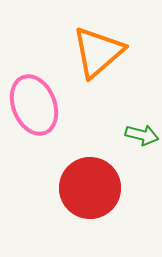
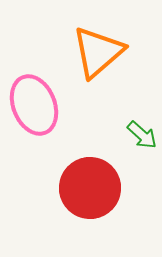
green arrow: rotated 28 degrees clockwise
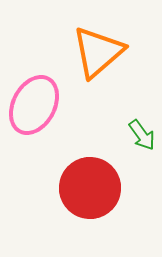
pink ellipse: rotated 50 degrees clockwise
green arrow: rotated 12 degrees clockwise
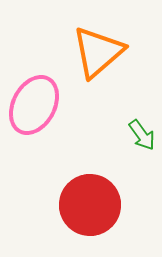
red circle: moved 17 px down
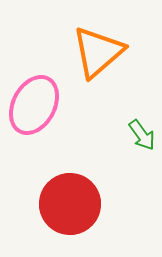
red circle: moved 20 px left, 1 px up
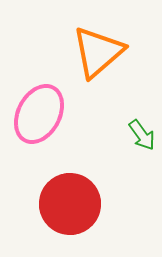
pink ellipse: moved 5 px right, 9 px down
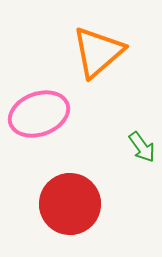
pink ellipse: rotated 42 degrees clockwise
green arrow: moved 12 px down
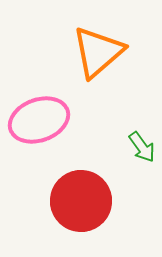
pink ellipse: moved 6 px down
red circle: moved 11 px right, 3 px up
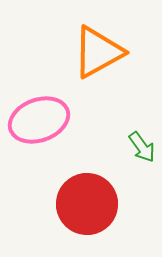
orange triangle: rotated 12 degrees clockwise
red circle: moved 6 px right, 3 px down
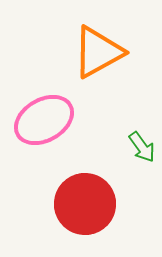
pink ellipse: moved 5 px right; rotated 10 degrees counterclockwise
red circle: moved 2 px left
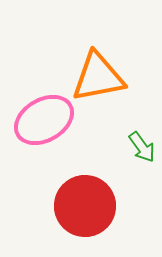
orange triangle: moved 25 px down; rotated 18 degrees clockwise
red circle: moved 2 px down
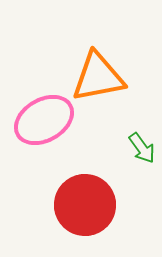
green arrow: moved 1 px down
red circle: moved 1 px up
